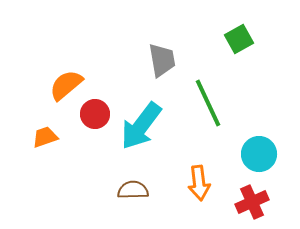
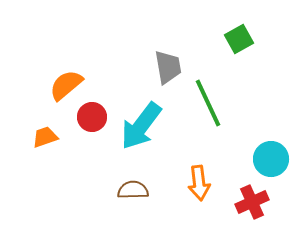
gray trapezoid: moved 6 px right, 7 px down
red circle: moved 3 px left, 3 px down
cyan circle: moved 12 px right, 5 px down
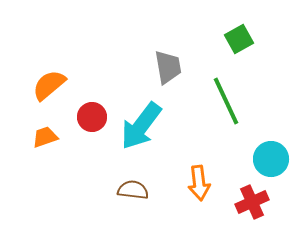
orange semicircle: moved 17 px left
green line: moved 18 px right, 2 px up
brown semicircle: rotated 8 degrees clockwise
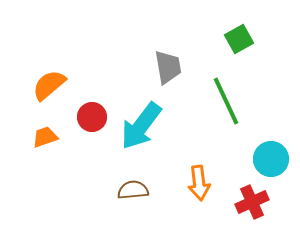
brown semicircle: rotated 12 degrees counterclockwise
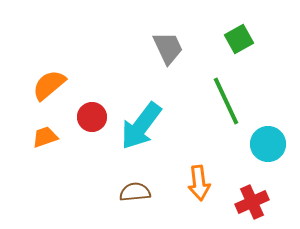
gray trapezoid: moved 19 px up; rotated 15 degrees counterclockwise
cyan circle: moved 3 px left, 15 px up
brown semicircle: moved 2 px right, 2 px down
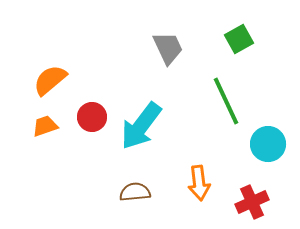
orange semicircle: moved 1 px right, 5 px up
orange trapezoid: moved 11 px up
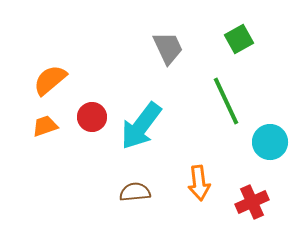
cyan circle: moved 2 px right, 2 px up
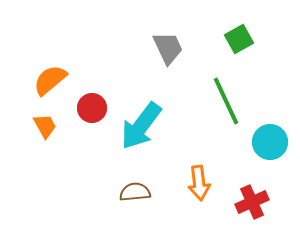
red circle: moved 9 px up
orange trapezoid: rotated 80 degrees clockwise
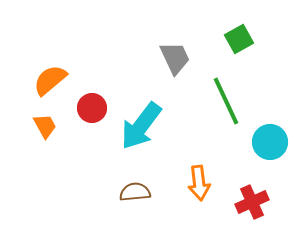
gray trapezoid: moved 7 px right, 10 px down
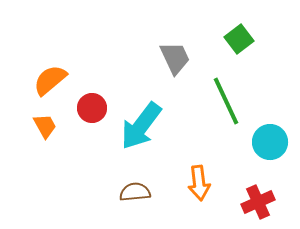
green square: rotated 8 degrees counterclockwise
red cross: moved 6 px right
